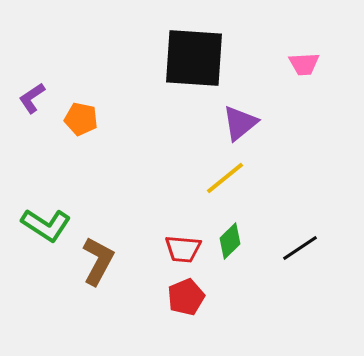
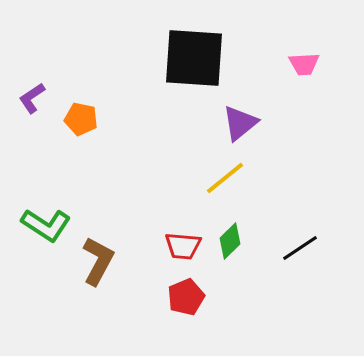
red trapezoid: moved 3 px up
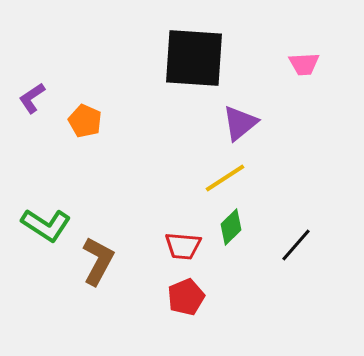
orange pentagon: moved 4 px right, 2 px down; rotated 12 degrees clockwise
yellow line: rotated 6 degrees clockwise
green diamond: moved 1 px right, 14 px up
black line: moved 4 px left, 3 px up; rotated 15 degrees counterclockwise
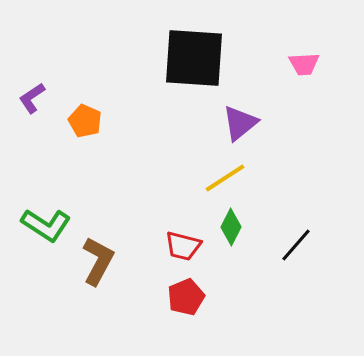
green diamond: rotated 18 degrees counterclockwise
red trapezoid: rotated 9 degrees clockwise
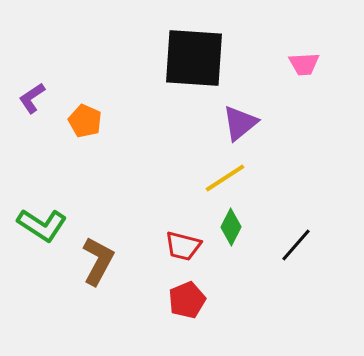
green L-shape: moved 4 px left
red pentagon: moved 1 px right, 3 px down
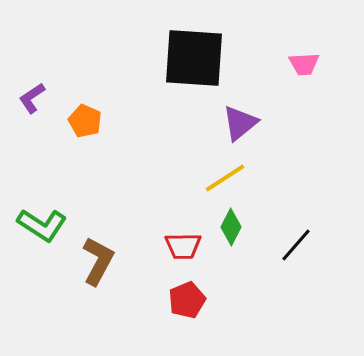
red trapezoid: rotated 15 degrees counterclockwise
